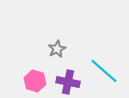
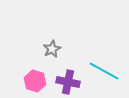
gray star: moved 5 px left
cyan line: rotated 12 degrees counterclockwise
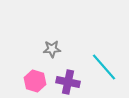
gray star: rotated 24 degrees clockwise
cyan line: moved 4 px up; rotated 20 degrees clockwise
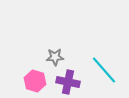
gray star: moved 3 px right, 8 px down
cyan line: moved 3 px down
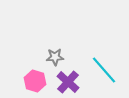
purple cross: rotated 30 degrees clockwise
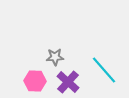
pink hexagon: rotated 15 degrees counterclockwise
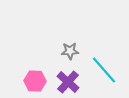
gray star: moved 15 px right, 6 px up
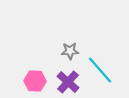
cyan line: moved 4 px left
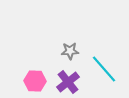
cyan line: moved 4 px right, 1 px up
purple cross: rotated 10 degrees clockwise
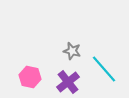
gray star: moved 2 px right; rotated 18 degrees clockwise
pink hexagon: moved 5 px left, 4 px up; rotated 10 degrees clockwise
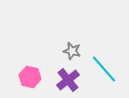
purple cross: moved 2 px up
